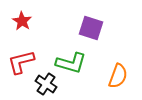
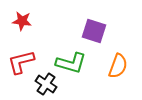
red star: rotated 24 degrees counterclockwise
purple square: moved 3 px right, 3 px down
orange semicircle: moved 10 px up
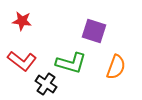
red L-shape: moved 1 px right, 1 px up; rotated 128 degrees counterclockwise
orange semicircle: moved 2 px left, 1 px down
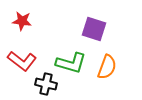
purple square: moved 2 px up
orange semicircle: moved 9 px left
black cross: rotated 20 degrees counterclockwise
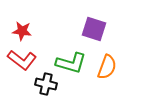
red star: moved 10 px down
red L-shape: moved 1 px up
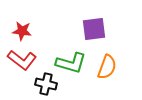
purple square: rotated 25 degrees counterclockwise
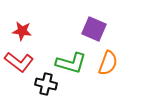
purple square: rotated 30 degrees clockwise
red L-shape: moved 3 px left, 2 px down
orange semicircle: moved 1 px right, 4 px up
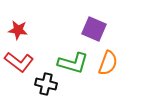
red star: moved 4 px left, 1 px up
green L-shape: moved 2 px right
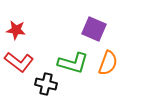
red star: moved 2 px left
